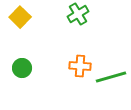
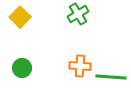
green line: rotated 20 degrees clockwise
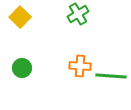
green line: moved 1 px up
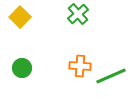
green cross: rotated 10 degrees counterclockwise
green line: rotated 28 degrees counterclockwise
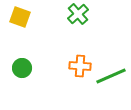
yellow square: rotated 25 degrees counterclockwise
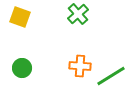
green line: rotated 8 degrees counterclockwise
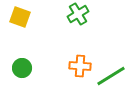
green cross: rotated 10 degrees clockwise
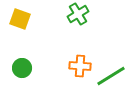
yellow square: moved 2 px down
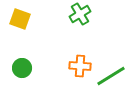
green cross: moved 2 px right
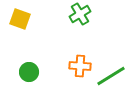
green circle: moved 7 px right, 4 px down
